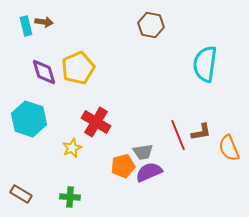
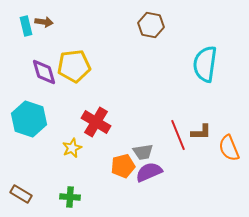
yellow pentagon: moved 4 px left, 2 px up; rotated 16 degrees clockwise
brown L-shape: rotated 10 degrees clockwise
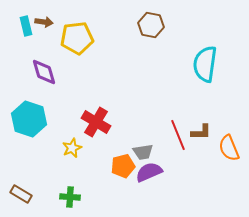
yellow pentagon: moved 3 px right, 28 px up
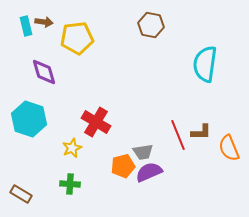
green cross: moved 13 px up
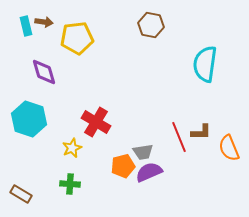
red line: moved 1 px right, 2 px down
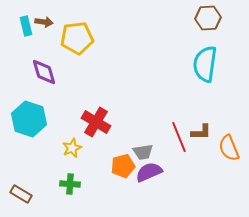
brown hexagon: moved 57 px right, 7 px up; rotated 15 degrees counterclockwise
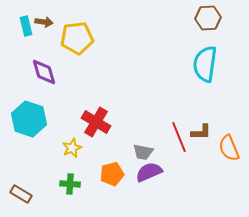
gray trapezoid: rotated 20 degrees clockwise
orange pentagon: moved 11 px left, 8 px down
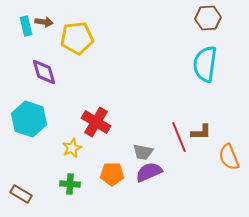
orange semicircle: moved 9 px down
orange pentagon: rotated 15 degrees clockwise
